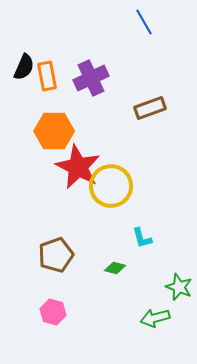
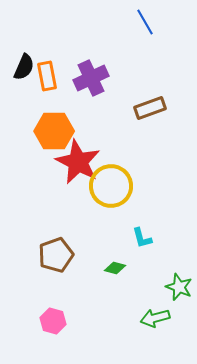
blue line: moved 1 px right
red star: moved 5 px up
pink hexagon: moved 9 px down
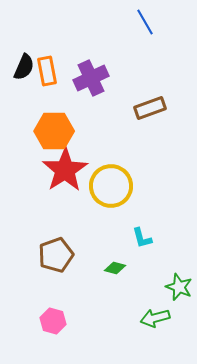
orange rectangle: moved 5 px up
red star: moved 13 px left, 8 px down; rotated 12 degrees clockwise
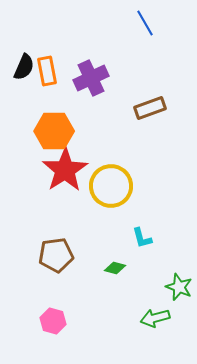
blue line: moved 1 px down
brown pentagon: rotated 12 degrees clockwise
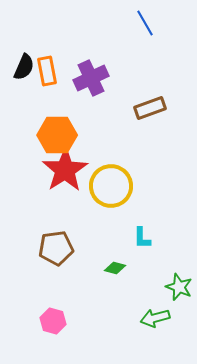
orange hexagon: moved 3 px right, 4 px down
cyan L-shape: rotated 15 degrees clockwise
brown pentagon: moved 7 px up
